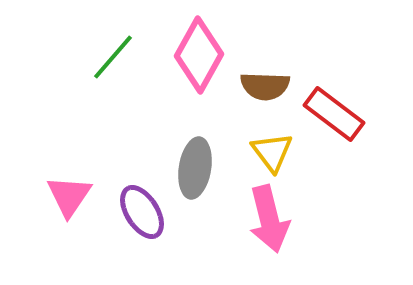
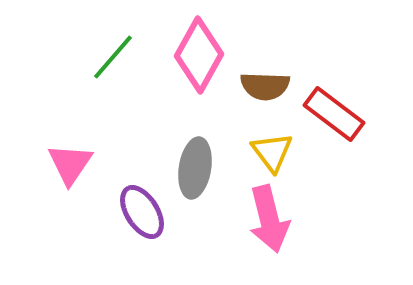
pink triangle: moved 1 px right, 32 px up
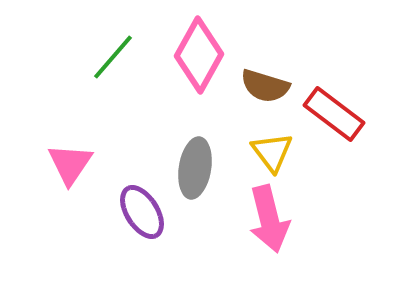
brown semicircle: rotated 15 degrees clockwise
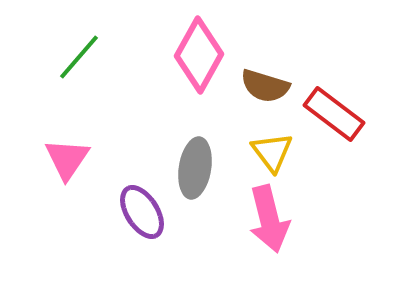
green line: moved 34 px left
pink triangle: moved 3 px left, 5 px up
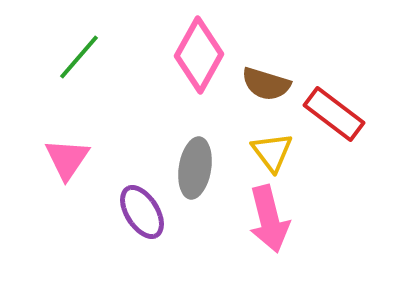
brown semicircle: moved 1 px right, 2 px up
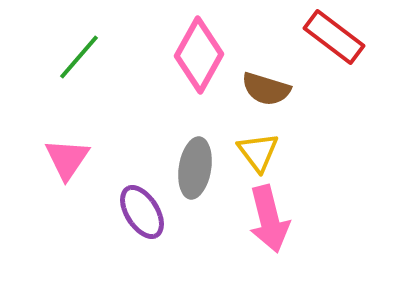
brown semicircle: moved 5 px down
red rectangle: moved 77 px up
yellow triangle: moved 14 px left
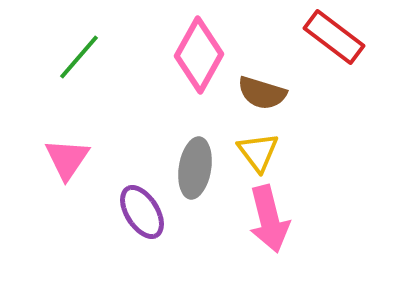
brown semicircle: moved 4 px left, 4 px down
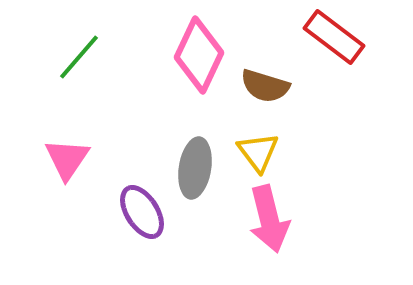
pink diamond: rotated 4 degrees counterclockwise
brown semicircle: moved 3 px right, 7 px up
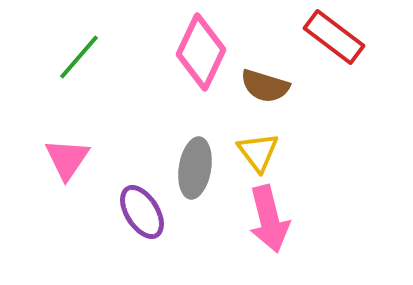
pink diamond: moved 2 px right, 3 px up
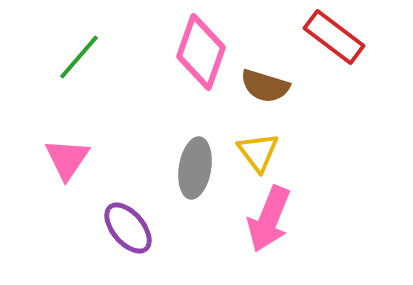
pink diamond: rotated 6 degrees counterclockwise
purple ellipse: moved 14 px left, 16 px down; rotated 8 degrees counterclockwise
pink arrow: rotated 36 degrees clockwise
